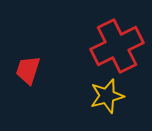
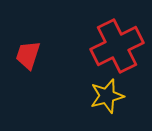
red trapezoid: moved 15 px up
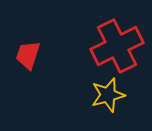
yellow star: moved 1 px right, 1 px up
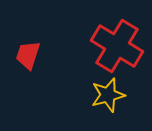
red cross: rotated 33 degrees counterclockwise
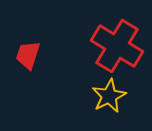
yellow star: moved 1 px right, 1 px down; rotated 12 degrees counterclockwise
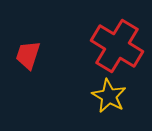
yellow star: rotated 16 degrees counterclockwise
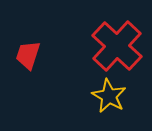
red cross: rotated 12 degrees clockwise
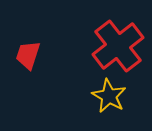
red cross: moved 1 px right; rotated 9 degrees clockwise
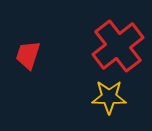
yellow star: moved 1 px down; rotated 28 degrees counterclockwise
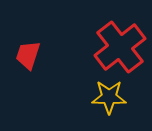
red cross: moved 2 px right, 1 px down
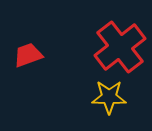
red trapezoid: rotated 52 degrees clockwise
